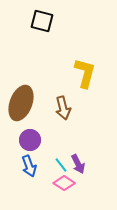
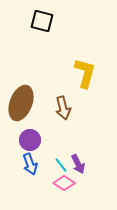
blue arrow: moved 1 px right, 2 px up
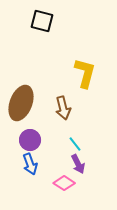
cyan line: moved 14 px right, 21 px up
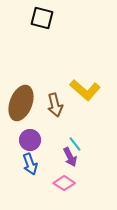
black square: moved 3 px up
yellow L-shape: moved 17 px down; rotated 116 degrees clockwise
brown arrow: moved 8 px left, 3 px up
purple arrow: moved 8 px left, 7 px up
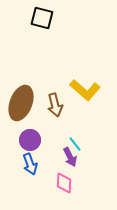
pink diamond: rotated 60 degrees clockwise
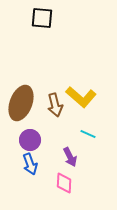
black square: rotated 10 degrees counterclockwise
yellow L-shape: moved 4 px left, 7 px down
cyan line: moved 13 px right, 10 px up; rotated 28 degrees counterclockwise
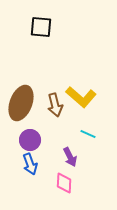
black square: moved 1 px left, 9 px down
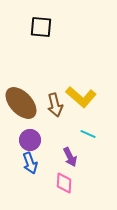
brown ellipse: rotated 64 degrees counterclockwise
blue arrow: moved 1 px up
